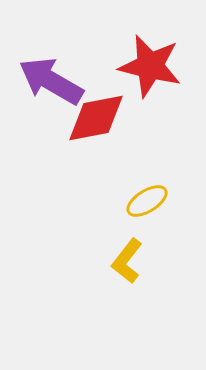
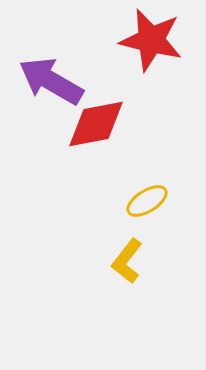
red star: moved 1 px right, 26 px up
red diamond: moved 6 px down
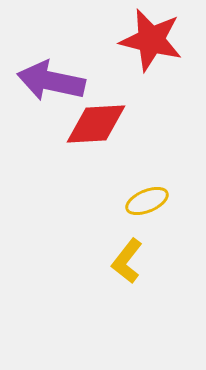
purple arrow: rotated 18 degrees counterclockwise
red diamond: rotated 8 degrees clockwise
yellow ellipse: rotated 9 degrees clockwise
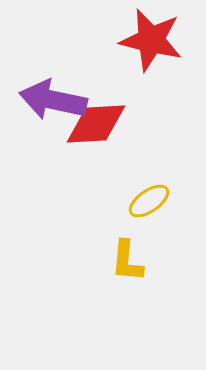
purple arrow: moved 2 px right, 19 px down
yellow ellipse: moved 2 px right; rotated 12 degrees counterclockwise
yellow L-shape: rotated 33 degrees counterclockwise
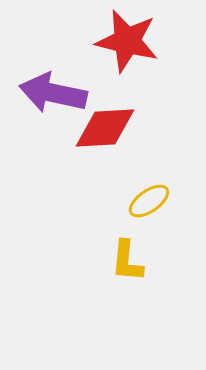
red star: moved 24 px left, 1 px down
purple arrow: moved 7 px up
red diamond: moved 9 px right, 4 px down
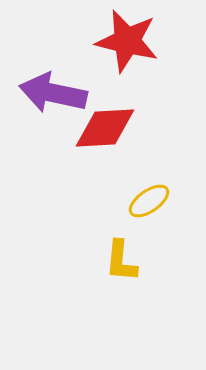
yellow L-shape: moved 6 px left
